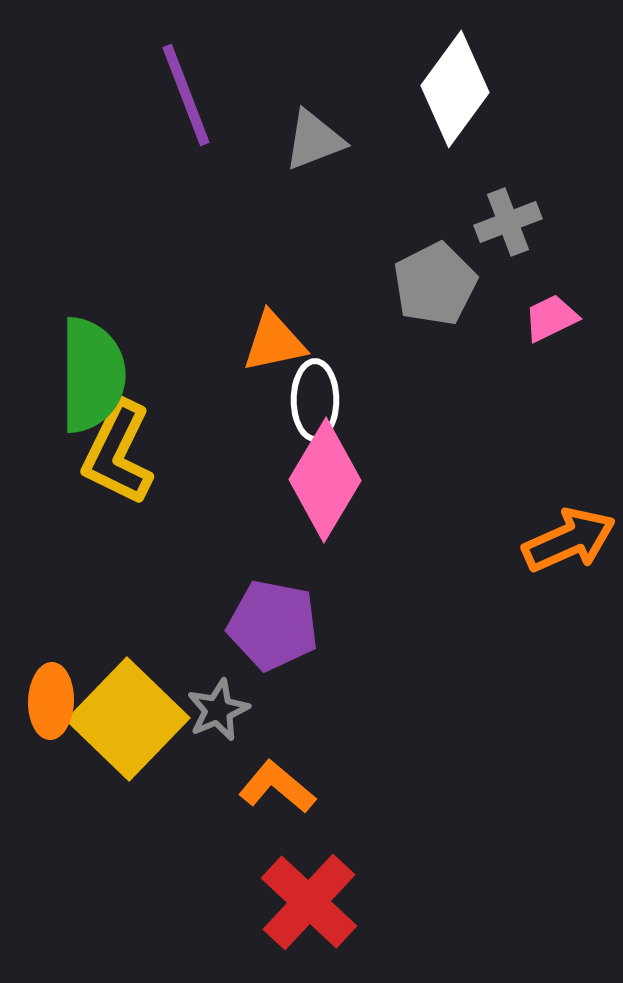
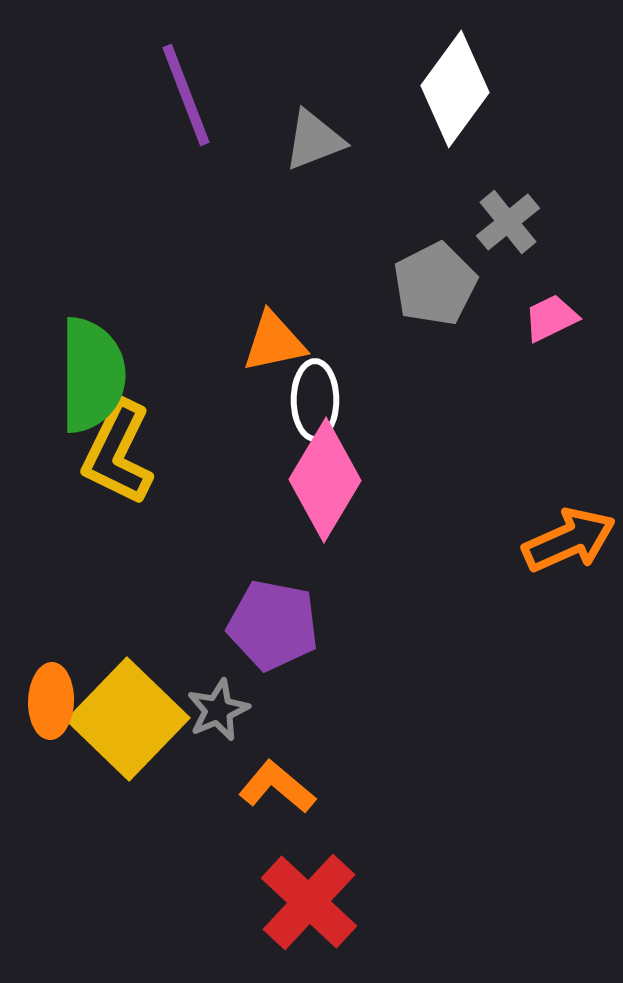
gray cross: rotated 18 degrees counterclockwise
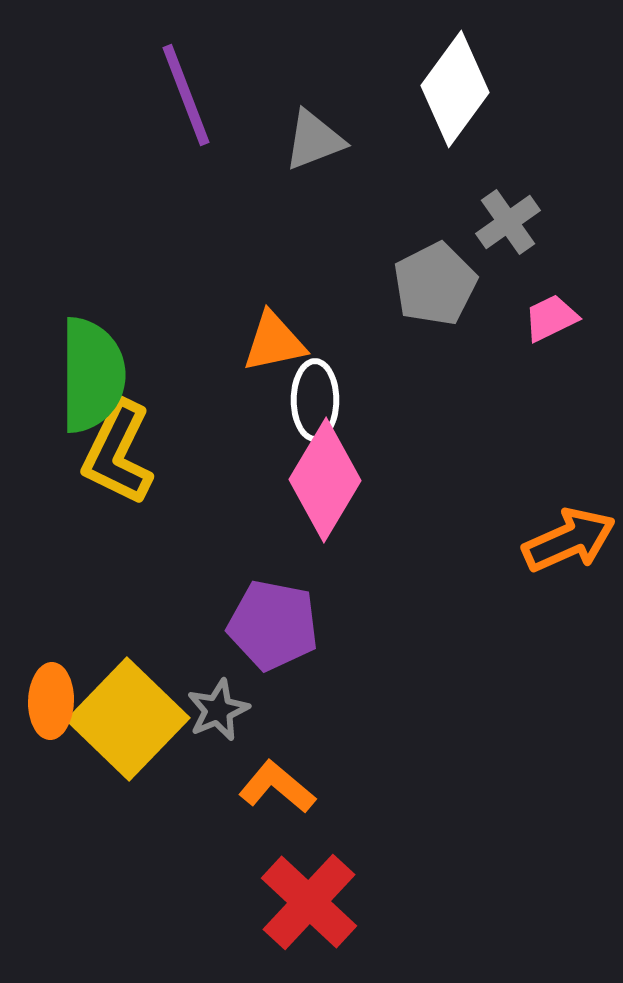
gray cross: rotated 4 degrees clockwise
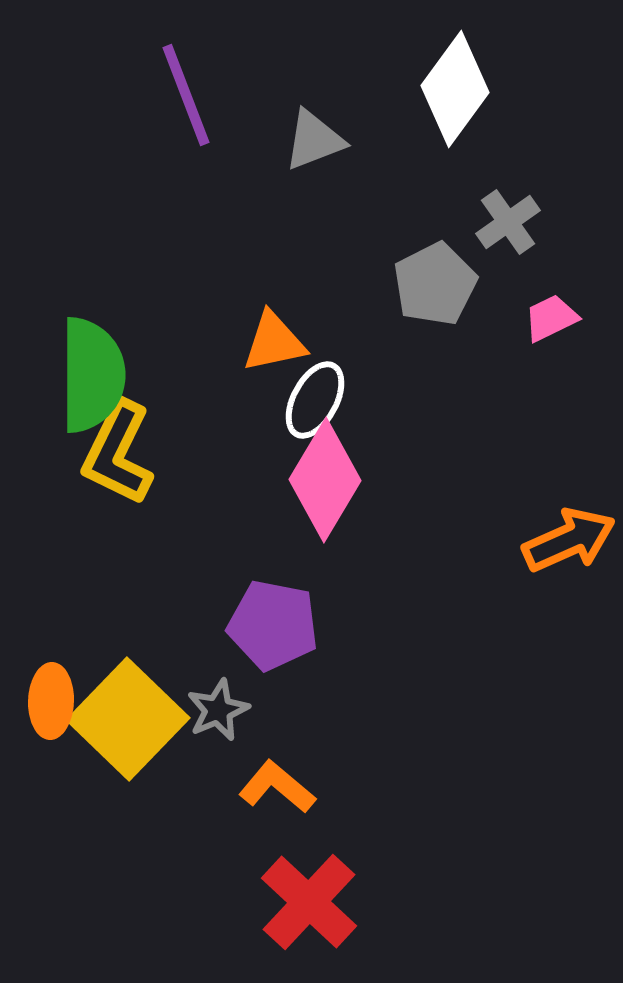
white ellipse: rotated 28 degrees clockwise
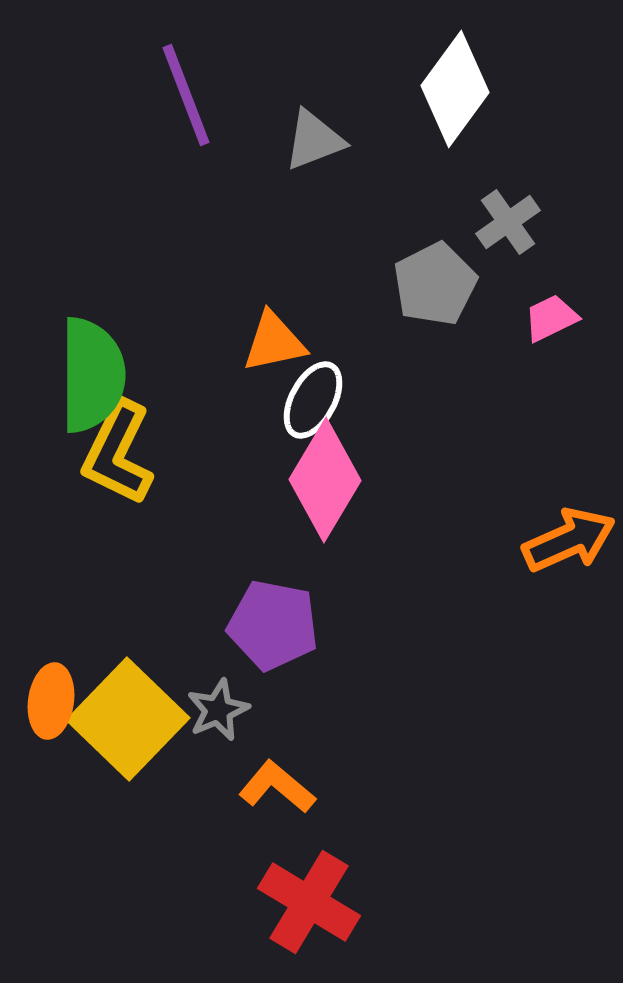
white ellipse: moved 2 px left
orange ellipse: rotated 6 degrees clockwise
red cross: rotated 12 degrees counterclockwise
